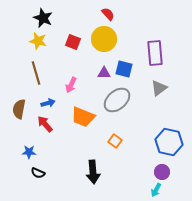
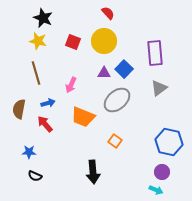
red semicircle: moved 1 px up
yellow circle: moved 2 px down
blue square: rotated 30 degrees clockwise
black semicircle: moved 3 px left, 3 px down
cyan arrow: rotated 96 degrees counterclockwise
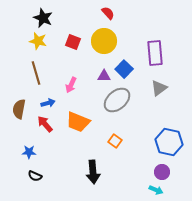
purple triangle: moved 3 px down
orange trapezoid: moved 5 px left, 5 px down
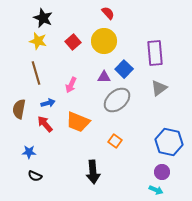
red square: rotated 28 degrees clockwise
purple triangle: moved 1 px down
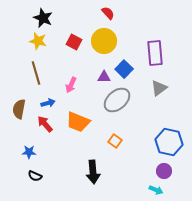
red square: moved 1 px right; rotated 21 degrees counterclockwise
purple circle: moved 2 px right, 1 px up
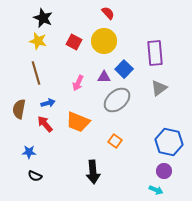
pink arrow: moved 7 px right, 2 px up
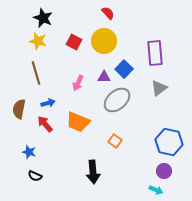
blue star: rotated 16 degrees clockwise
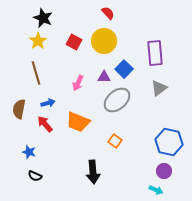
yellow star: rotated 24 degrees clockwise
